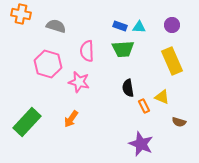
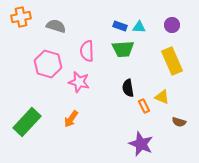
orange cross: moved 3 px down; rotated 24 degrees counterclockwise
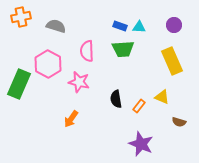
purple circle: moved 2 px right
pink hexagon: rotated 12 degrees clockwise
black semicircle: moved 12 px left, 11 px down
orange rectangle: moved 5 px left; rotated 64 degrees clockwise
green rectangle: moved 8 px left, 38 px up; rotated 20 degrees counterclockwise
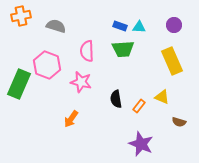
orange cross: moved 1 px up
pink hexagon: moved 1 px left, 1 px down; rotated 8 degrees counterclockwise
pink star: moved 2 px right
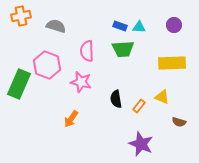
yellow rectangle: moved 2 px down; rotated 68 degrees counterclockwise
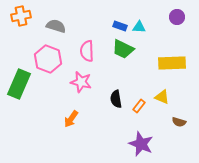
purple circle: moved 3 px right, 8 px up
green trapezoid: rotated 30 degrees clockwise
pink hexagon: moved 1 px right, 6 px up
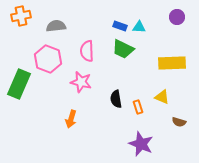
gray semicircle: rotated 24 degrees counterclockwise
orange rectangle: moved 1 px left, 1 px down; rotated 56 degrees counterclockwise
orange arrow: rotated 18 degrees counterclockwise
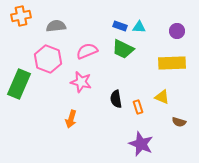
purple circle: moved 14 px down
pink semicircle: rotated 70 degrees clockwise
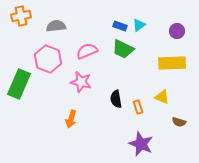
cyan triangle: moved 2 px up; rotated 40 degrees counterclockwise
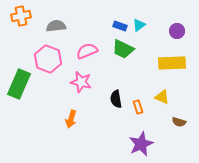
purple star: rotated 25 degrees clockwise
